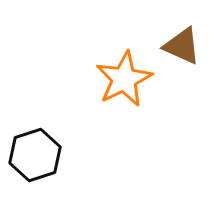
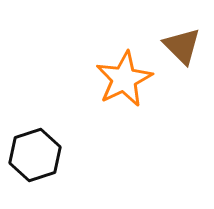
brown triangle: rotated 21 degrees clockwise
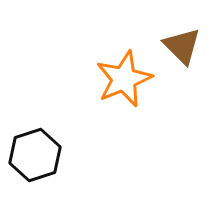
orange star: rotated 4 degrees clockwise
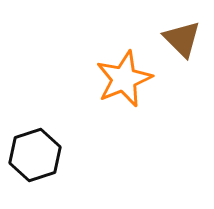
brown triangle: moved 7 px up
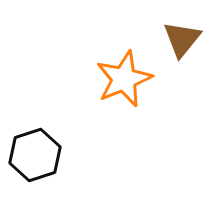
brown triangle: rotated 24 degrees clockwise
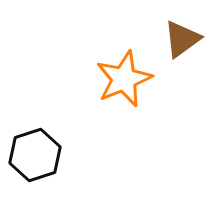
brown triangle: rotated 15 degrees clockwise
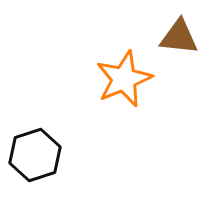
brown triangle: moved 3 px left, 2 px up; rotated 42 degrees clockwise
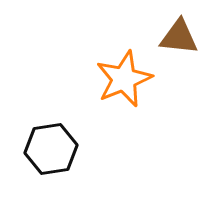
black hexagon: moved 16 px right, 6 px up; rotated 9 degrees clockwise
